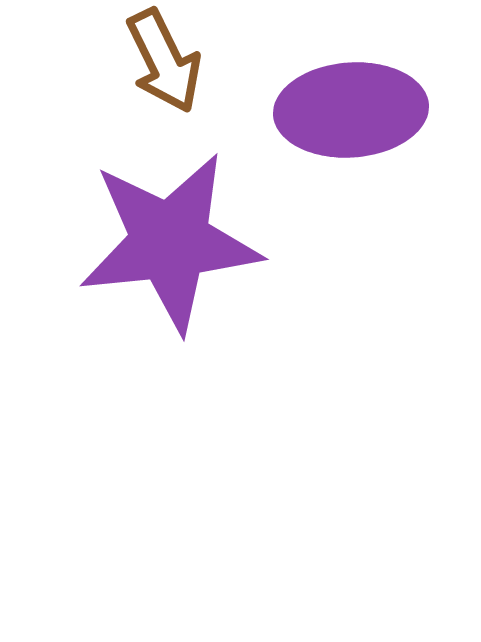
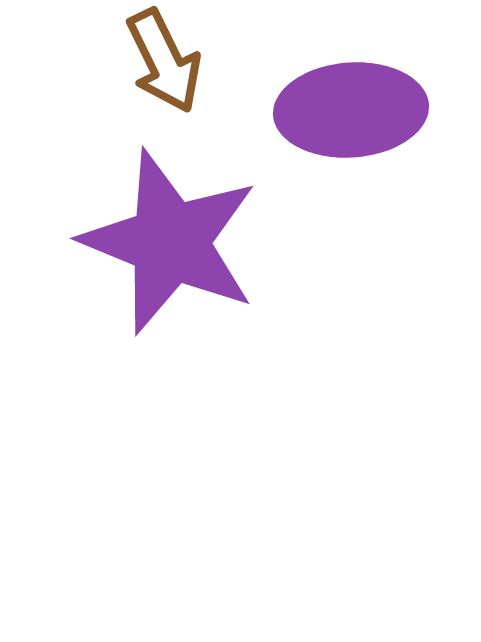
purple star: rotated 28 degrees clockwise
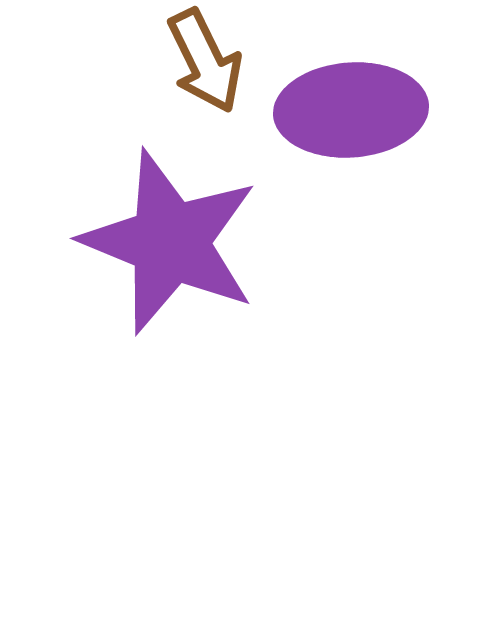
brown arrow: moved 41 px right
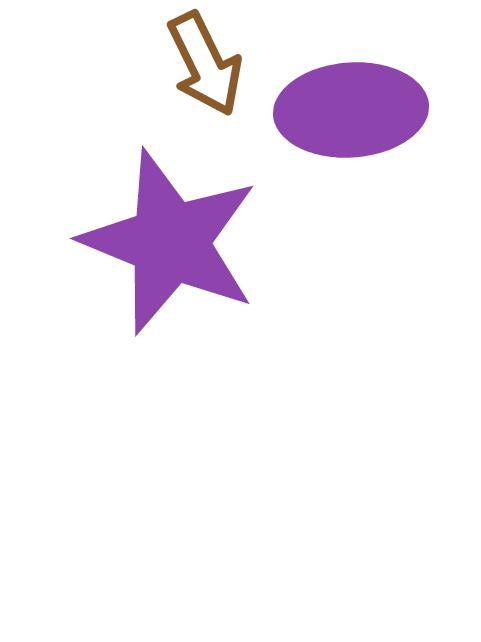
brown arrow: moved 3 px down
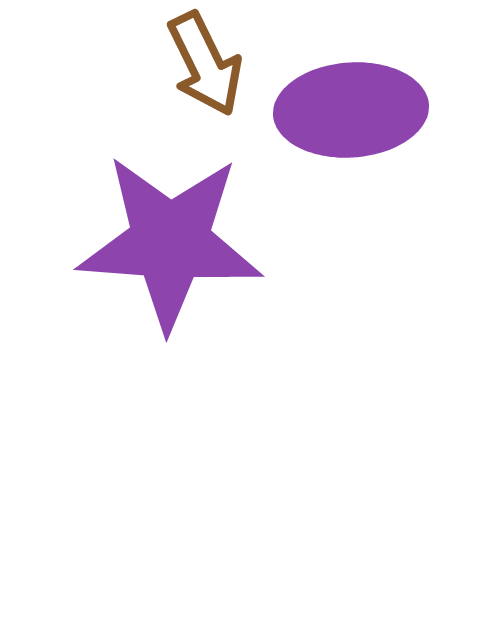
purple star: rotated 18 degrees counterclockwise
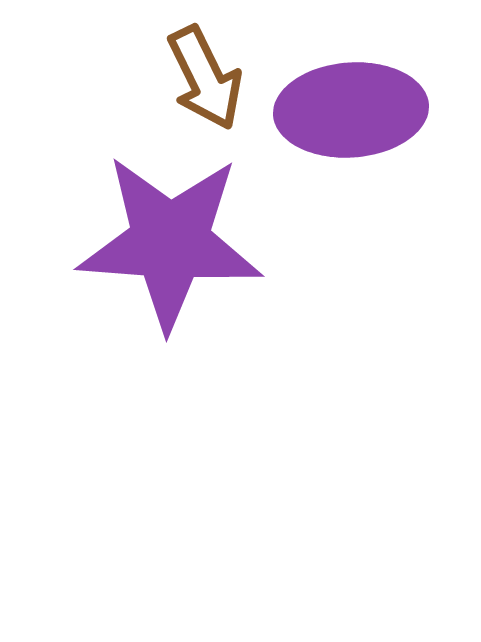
brown arrow: moved 14 px down
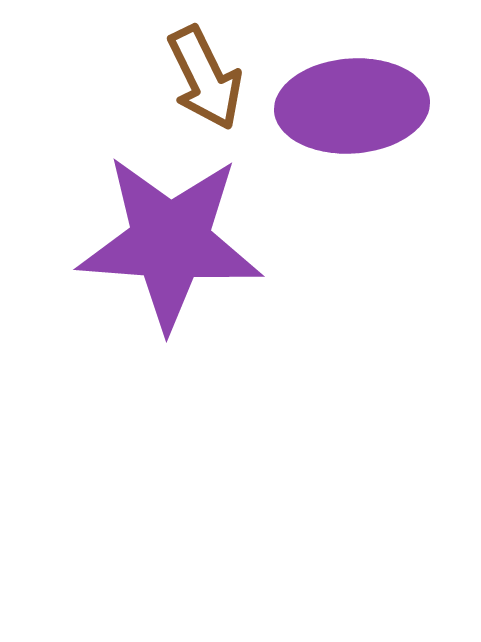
purple ellipse: moved 1 px right, 4 px up
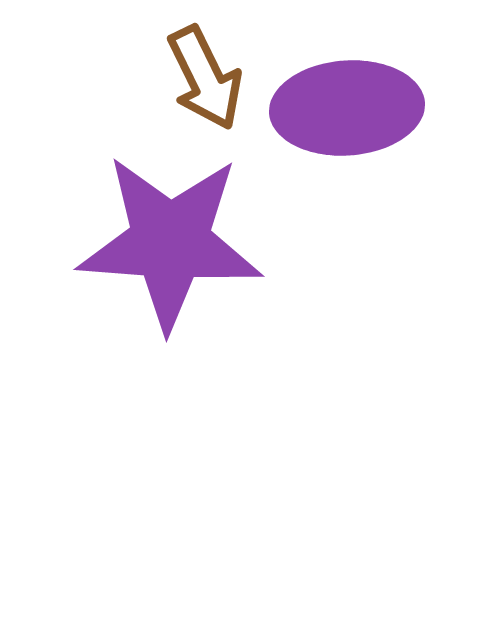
purple ellipse: moved 5 px left, 2 px down
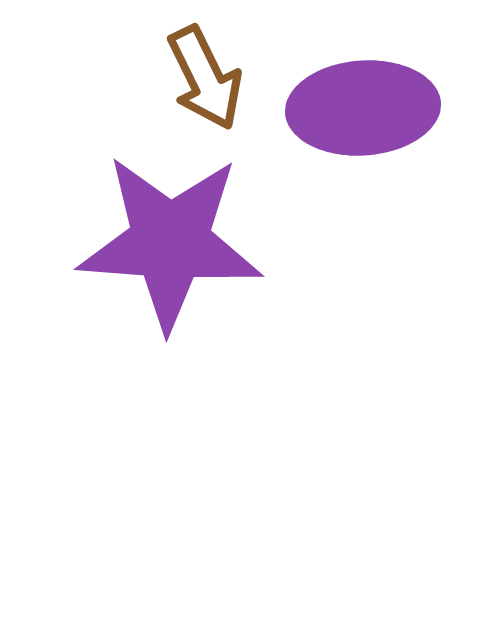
purple ellipse: moved 16 px right
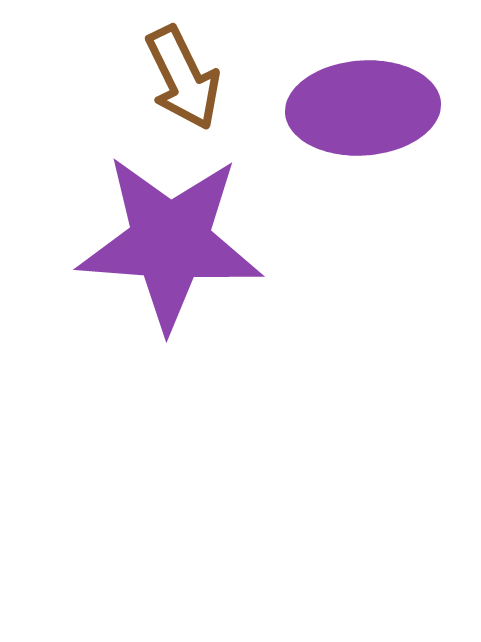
brown arrow: moved 22 px left
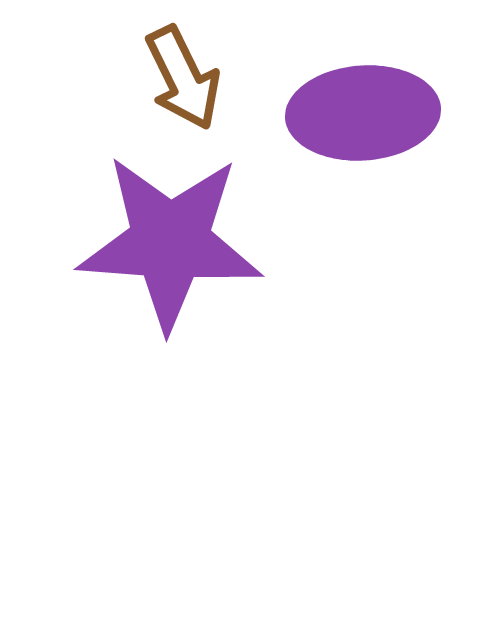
purple ellipse: moved 5 px down
